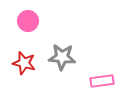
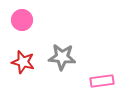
pink circle: moved 6 px left, 1 px up
red star: moved 1 px left, 1 px up
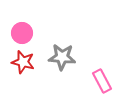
pink circle: moved 13 px down
pink rectangle: rotated 70 degrees clockwise
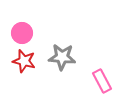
red star: moved 1 px right, 1 px up
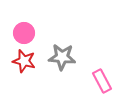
pink circle: moved 2 px right
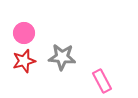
red star: rotated 30 degrees counterclockwise
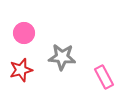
red star: moved 3 px left, 9 px down
pink rectangle: moved 2 px right, 4 px up
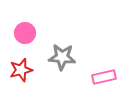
pink circle: moved 1 px right
pink rectangle: rotated 75 degrees counterclockwise
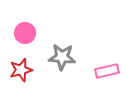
pink rectangle: moved 3 px right, 6 px up
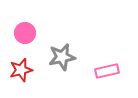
gray star: rotated 16 degrees counterclockwise
